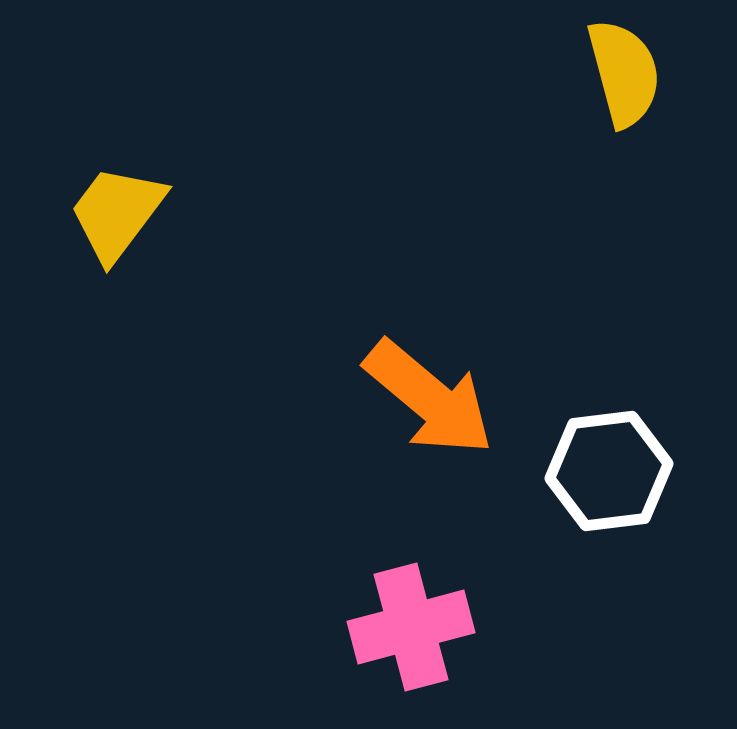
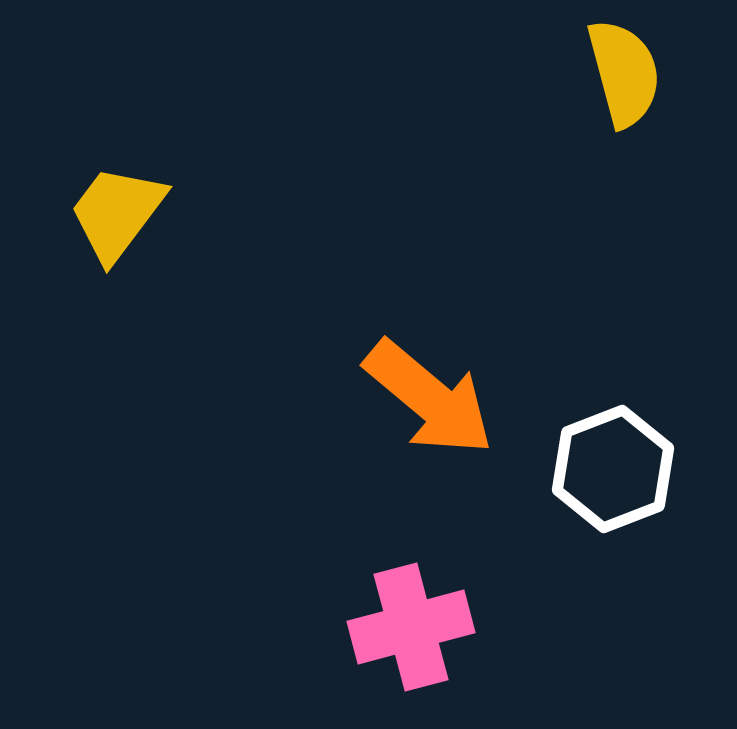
white hexagon: moved 4 px right, 2 px up; rotated 14 degrees counterclockwise
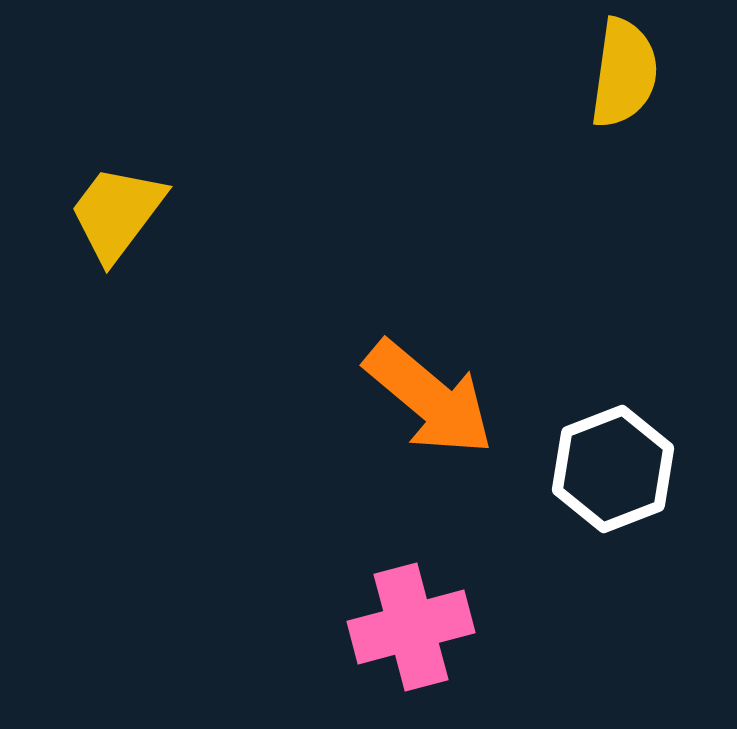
yellow semicircle: rotated 23 degrees clockwise
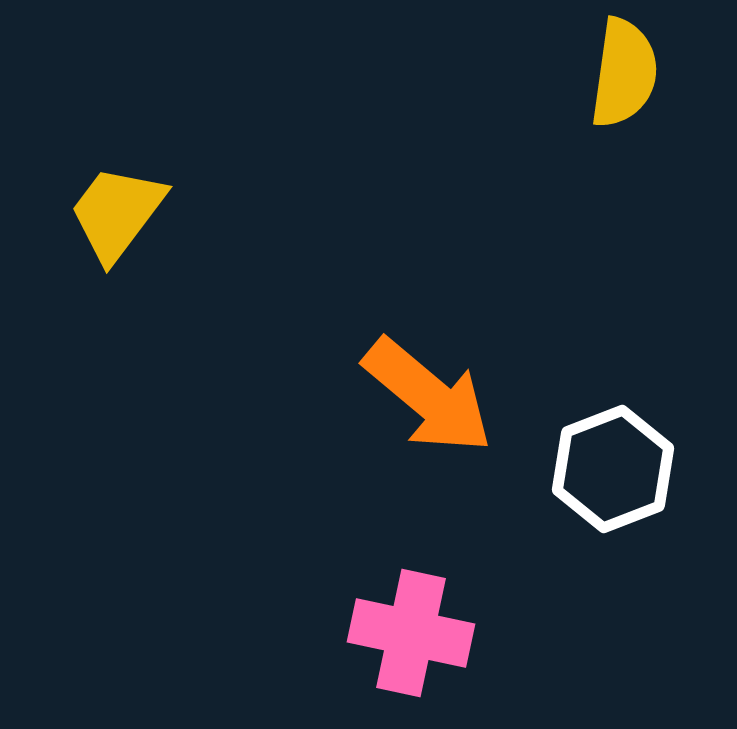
orange arrow: moved 1 px left, 2 px up
pink cross: moved 6 px down; rotated 27 degrees clockwise
